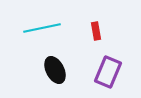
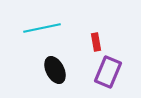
red rectangle: moved 11 px down
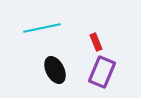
red rectangle: rotated 12 degrees counterclockwise
purple rectangle: moved 6 px left
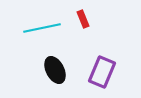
red rectangle: moved 13 px left, 23 px up
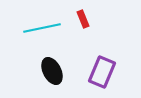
black ellipse: moved 3 px left, 1 px down
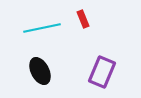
black ellipse: moved 12 px left
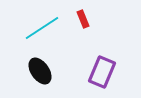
cyan line: rotated 21 degrees counterclockwise
black ellipse: rotated 8 degrees counterclockwise
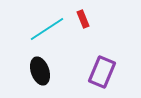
cyan line: moved 5 px right, 1 px down
black ellipse: rotated 16 degrees clockwise
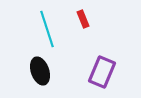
cyan line: rotated 75 degrees counterclockwise
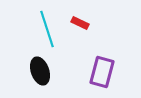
red rectangle: moved 3 px left, 4 px down; rotated 42 degrees counterclockwise
purple rectangle: rotated 8 degrees counterclockwise
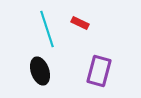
purple rectangle: moved 3 px left, 1 px up
